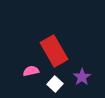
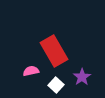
white square: moved 1 px right, 1 px down
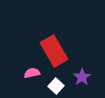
pink semicircle: moved 1 px right, 2 px down
white square: moved 1 px down
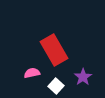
red rectangle: moved 1 px up
purple star: moved 1 px right
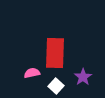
red rectangle: moved 1 px right, 3 px down; rotated 32 degrees clockwise
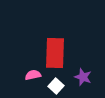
pink semicircle: moved 1 px right, 2 px down
purple star: rotated 18 degrees counterclockwise
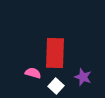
pink semicircle: moved 2 px up; rotated 28 degrees clockwise
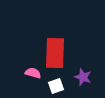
white square: rotated 28 degrees clockwise
